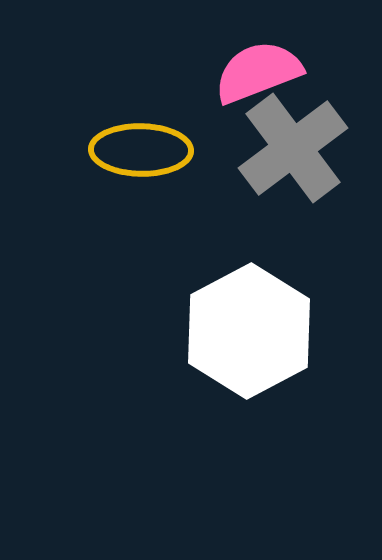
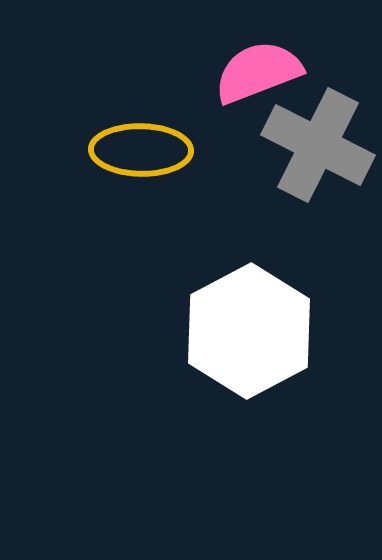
gray cross: moved 25 px right, 3 px up; rotated 26 degrees counterclockwise
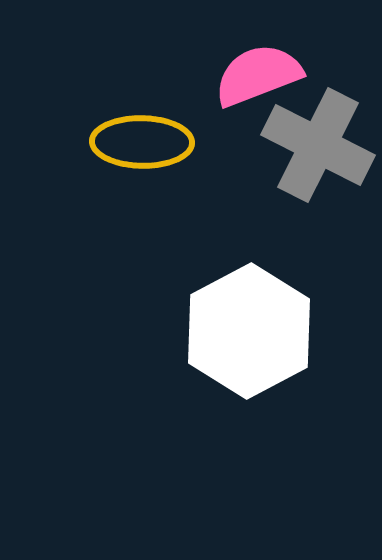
pink semicircle: moved 3 px down
yellow ellipse: moved 1 px right, 8 px up
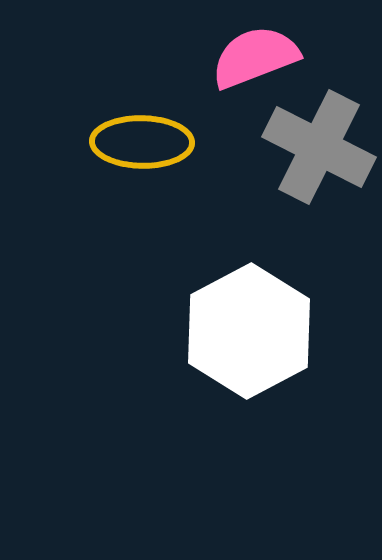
pink semicircle: moved 3 px left, 18 px up
gray cross: moved 1 px right, 2 px down
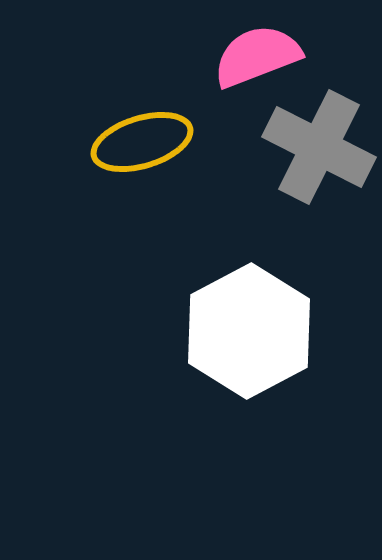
pink semicircle: moved 2 px right, 1 px up
yellow ellipse: rotated 18 degrees counterclockwise
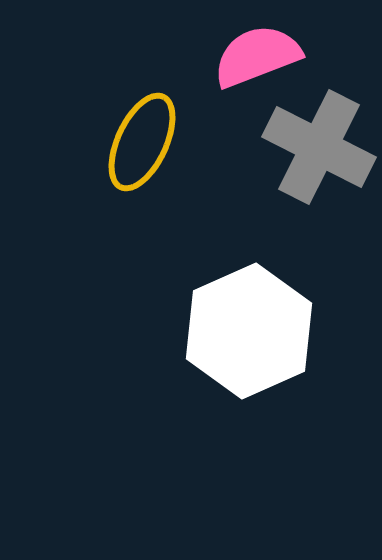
yellow ellipse: rotated 48 degrees counterclockwise
white hexagon: rotated 4 degrees clockwise
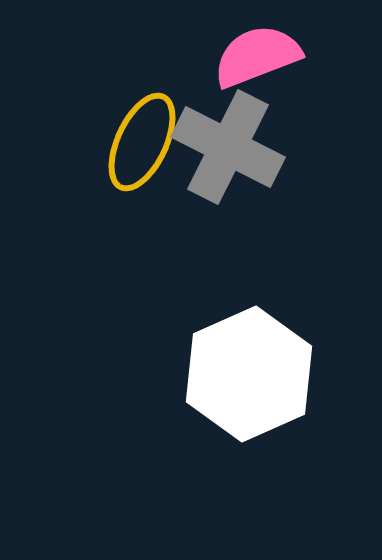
gray cross: moved 91 px left
white hexagon: moved 43 px down
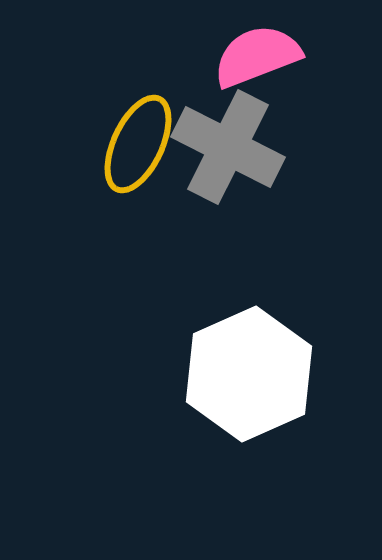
yellow ellipse: moved 4 px left, 2 px down
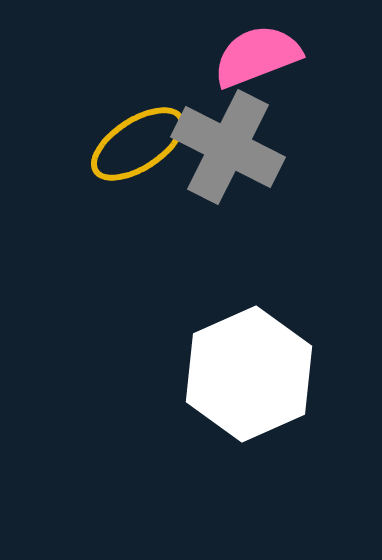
yellow ellipse: rotated 32 degrees clockwise
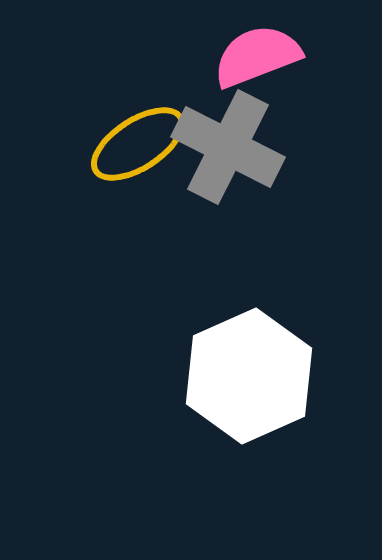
white hexagon: moved 2 px down
